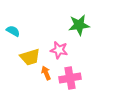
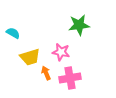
cyan semicircle: moved 2 px down
pink star: moved 2 px right, 2 px down
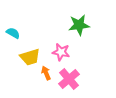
pink cross: moved 1 px left, 1 px down; rotated 30 degrees counterclockwise
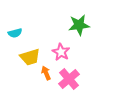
cyan semicircle: moved 2 px right; rotated 136 degrees clockwise
pink star: rotated 18 degrees clockwise
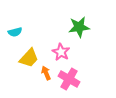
green star: moved 2 px down
cyan semicircle: moved 1 px up
yellow trapezoid: moved 1 px left, 1 px down; rotated 30 degrees counterclockwise
pink cross: rotated 20 degrees counterclockwise
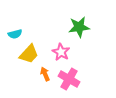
cyan semicircle: moved 2 px down
yellow trapezoid: moved 4 px up
orange arrow: moved 1 px left, 1 px down
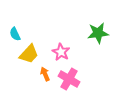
green star: moved 19 px right, 6 px down
cyan semicircle: rotated 80 degrees clockwise
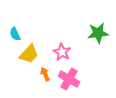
pink star: moved 1 px right
